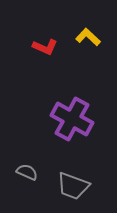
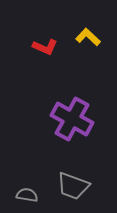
gray semicircle: moved 23 px down; rotated 15 degrees counterclockwise
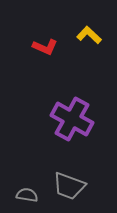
yellow L-shape: moved 1 px right, 2 px up
gray trapezoid: moved 4 px left
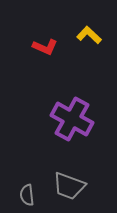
gray semicircle: rotated 105 degrees counterclockwise
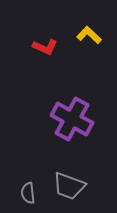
gray semicircle: moved 1 px right, 2 px up
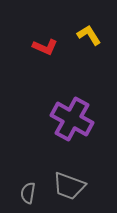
yellow L-shape: rotated 15 degrees clockwise
gray semicircle: rotated 15 degrees clockwise
